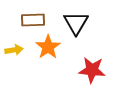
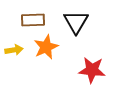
black triangle: moved 1 px up
orange star: moved 2 px left; rotated 10 degrees clockwise
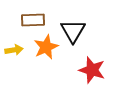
black triangle: moved 3 px left, 9 px down
red star: rotated 12 degrees clockwise
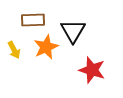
yellow arrow: rotated 72 degrees clockwise
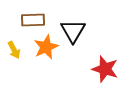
red star: moved 13 px right, 1 px up
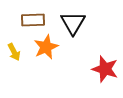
black triangle: moved 8 px up
yellow arrow: moved 2 px down
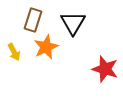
brown rectangle: rotated 70 degrees counterclockwise
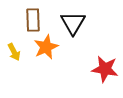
brown rectangle: rotated 20 degrees counterclockwise
red star: rotated 8 degrees counterclockwise
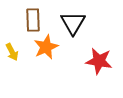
yellow arrow: moved 2 px left
red star: moved 6 px left, 8 px up
